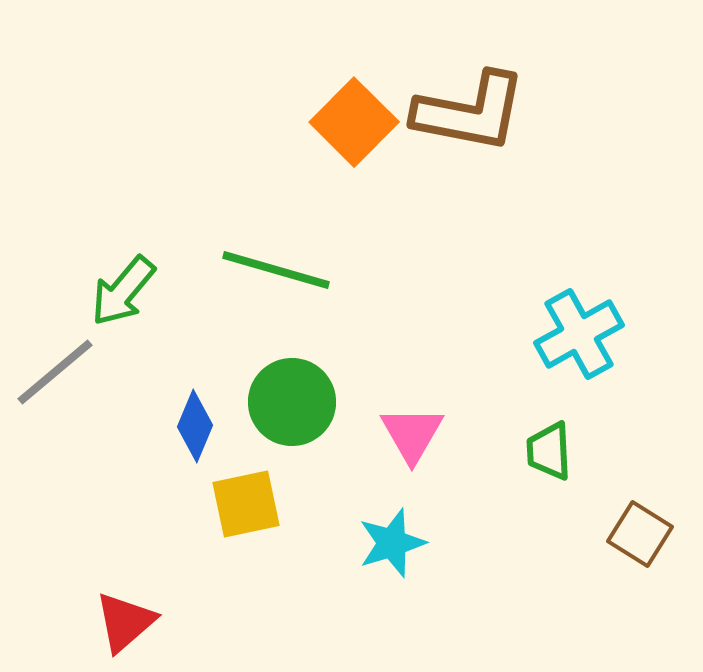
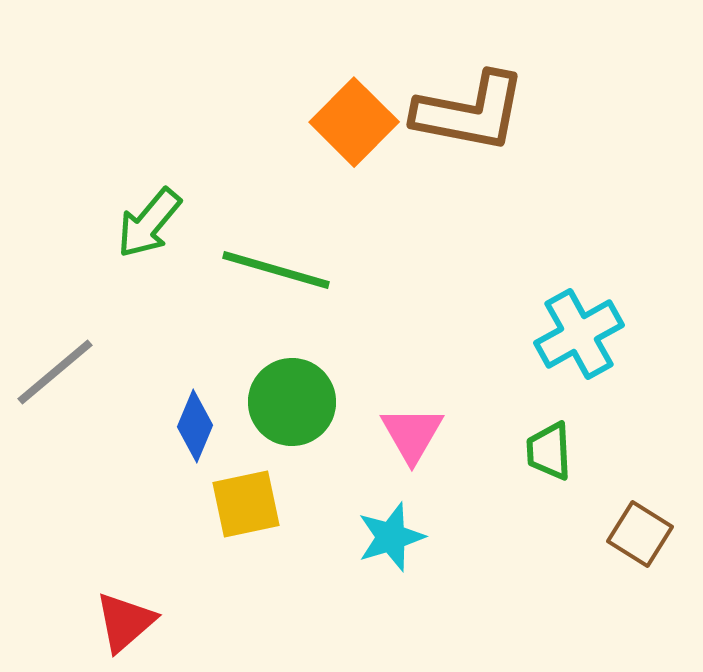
green arrow: moved 26 px right, 68 px up
cyan star: moved 1 px left, 6 px up
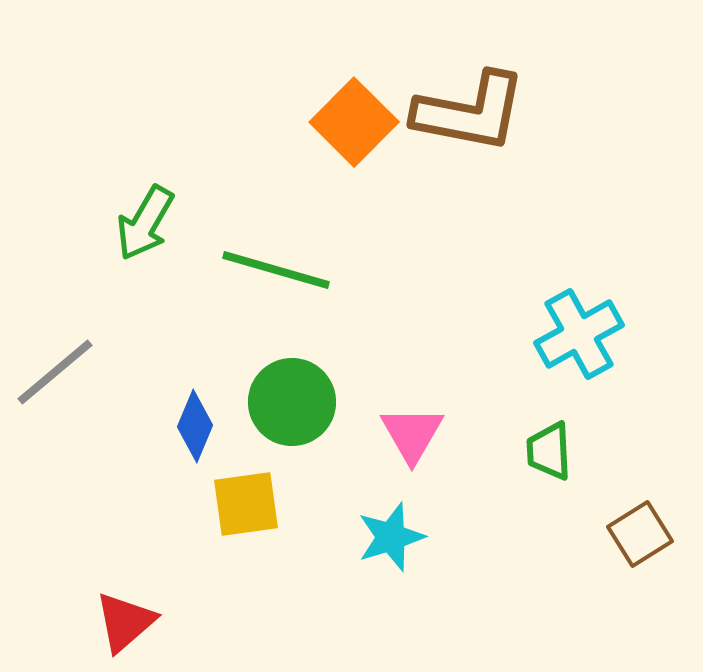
green arrow: moved 4 px left; rotated 10 degrees counterclockwise
yellow square: rotated 4 degrees clockwise
brown square: rotated 26 degrees clockwise
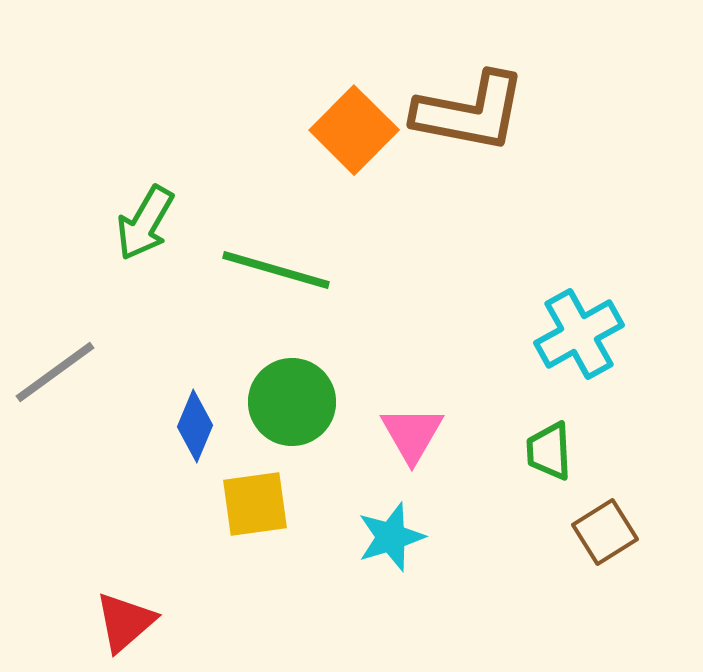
orange square: moved 8 px down
gray line: rotated 4 degrees clockwise
yellow square: moved 9 px right
brown square: moved 35 px left, 2 px up
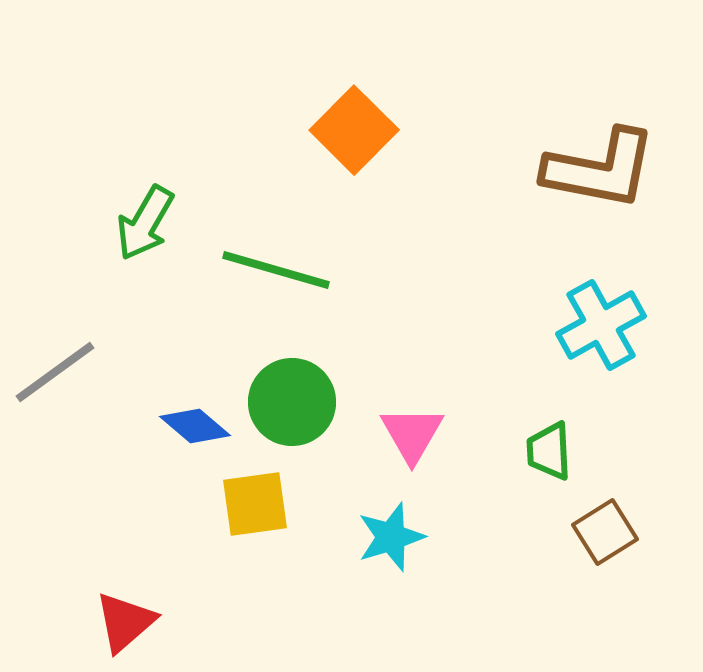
brown L-shape: moved 130 px right, 57 px down
cyan cross: moved 22 px right, 9 px up
blue diamond: rotated 72 degrees counterclockwise
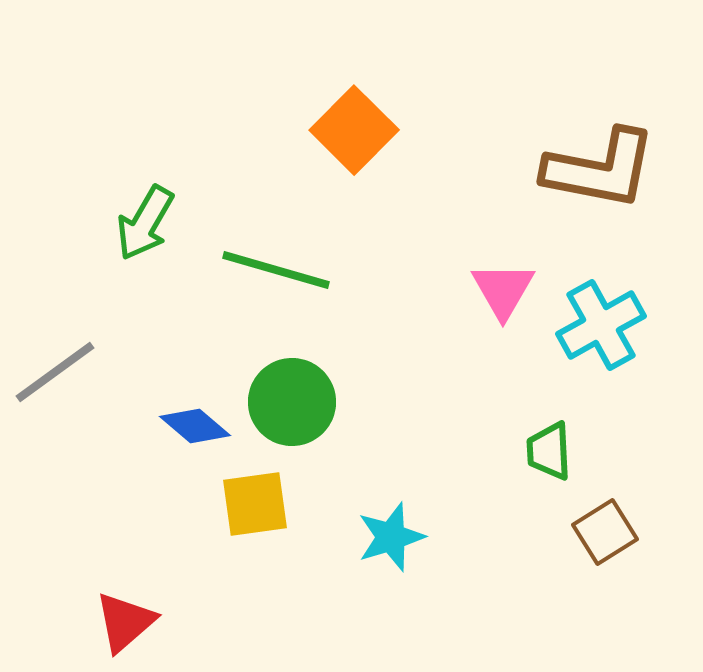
pink triangle: moved 91 px right, 144 px up
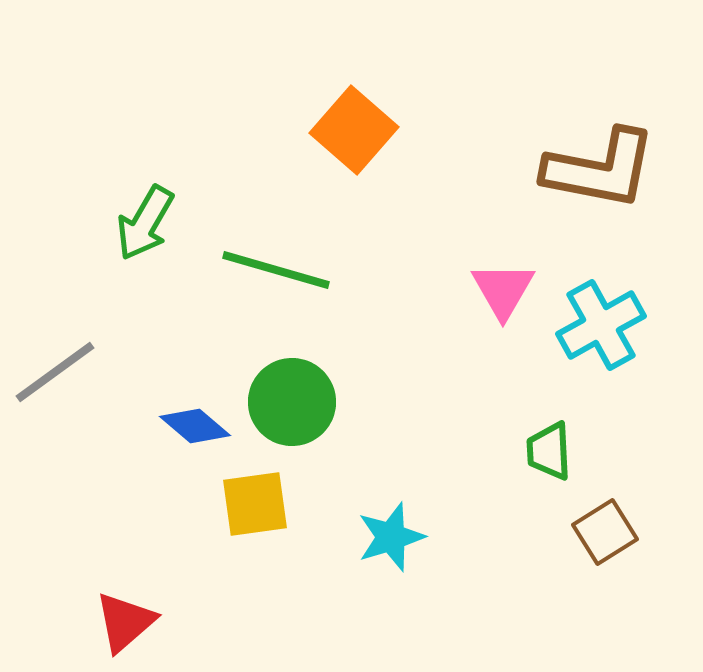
orange square: rotated 4 degrees counterclockwise
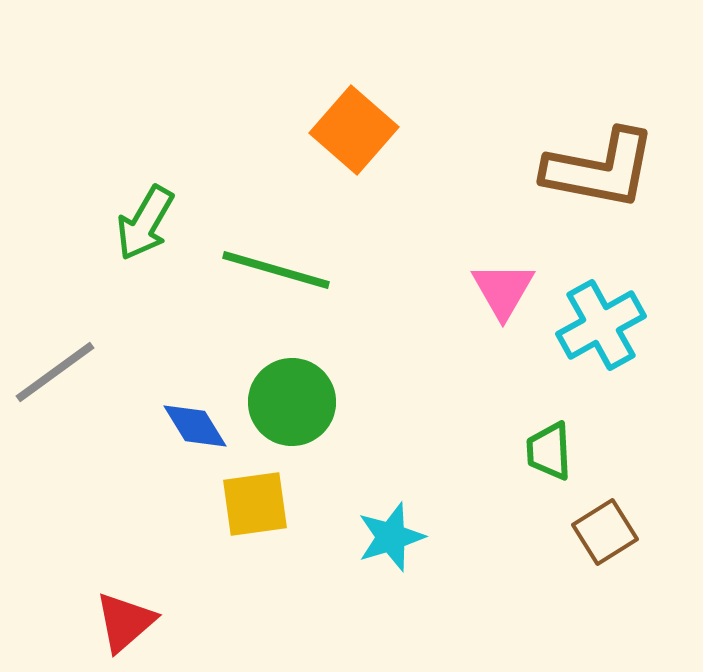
blue diamond: rotated 18 degrees clockwise
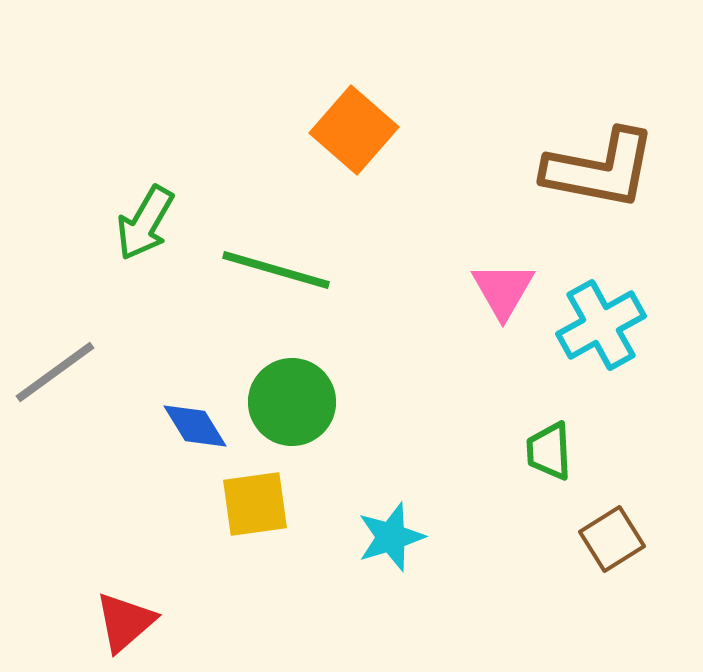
brown square: moved 7 px right, 7 px down
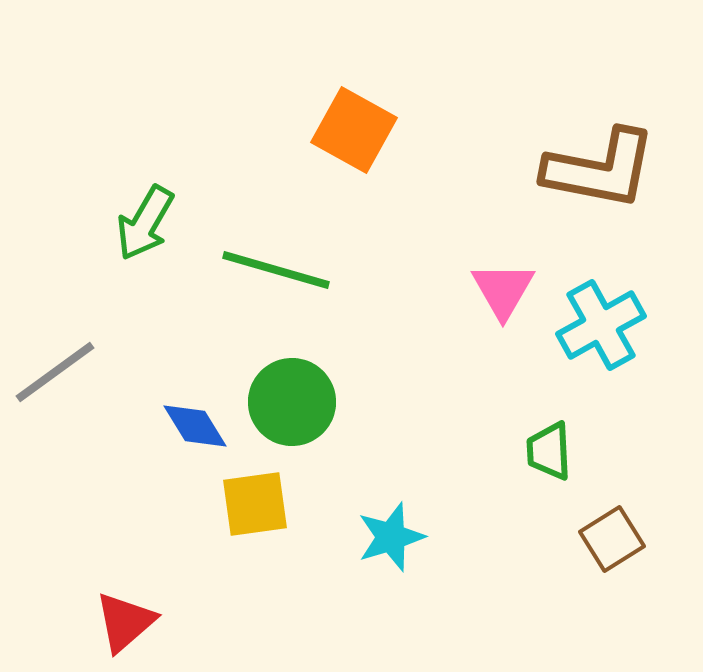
orange square: rotated 12 degrees counterclockwise
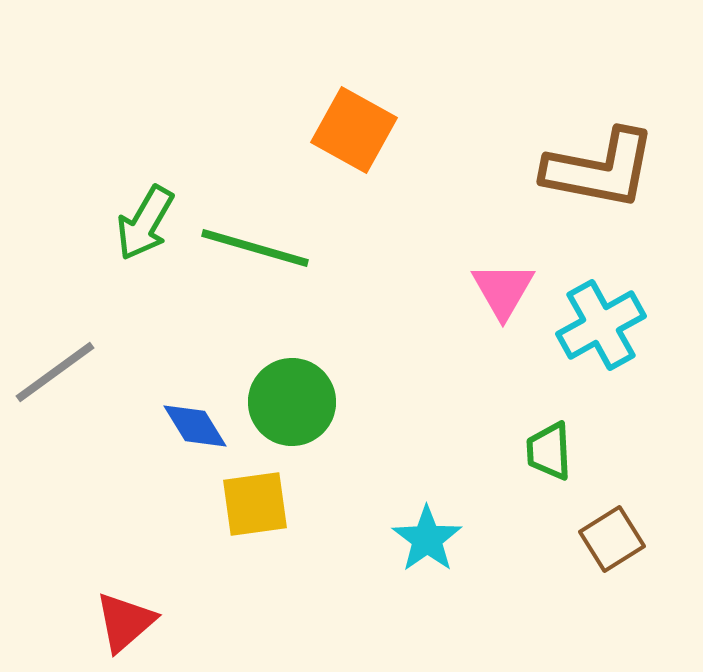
green line: moved 21 px left, 22 px up
cyan star: moved 36 px right, 2 px down; rotated 18 degrees counterclockwise
